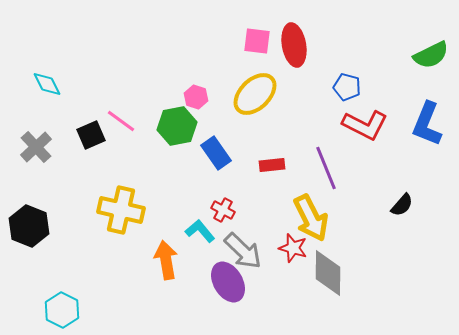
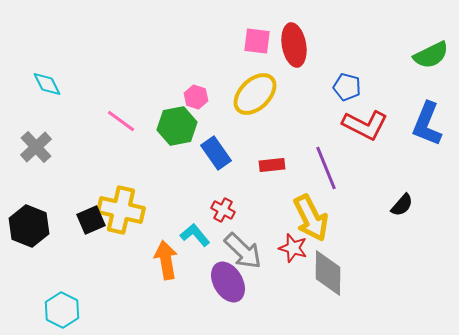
black square: moved 85 px down
cyan L-shape: moved 5 px left, 4 px down
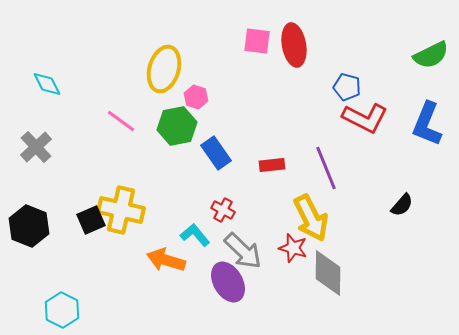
yellow ellipse: moved 91 px left, 25 px up; rotated 30 degrees counterclockwise
red L-shape: moved 7 px up
orange arrow: rotated 63 degrees counterclockwise
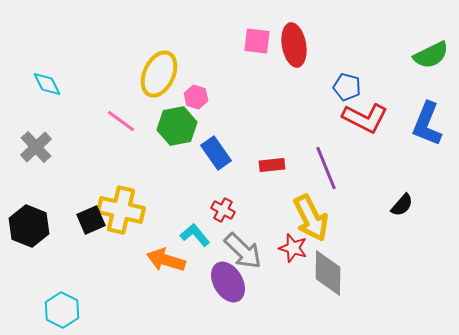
yellow ellipse: moved 5 px left, 5 px down; rotated 9 degrees clockwise
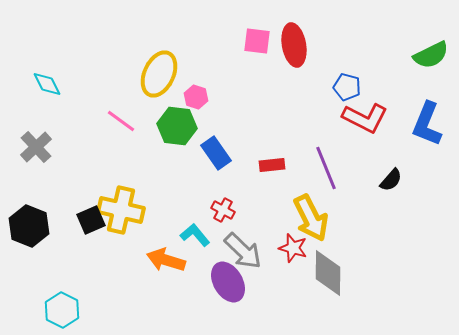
green hexagon: rotated 18 degrees clockwise
black semicircle: moved 11 px left, 25 px up
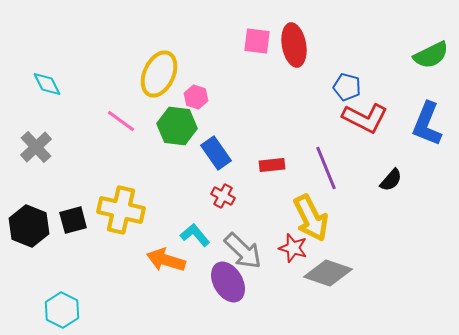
red cross: moved 14 px up
black square: moved 18 px left; rotated 8 degrees clockwise
gray diamond: rotated 72 degrees counterclockwise
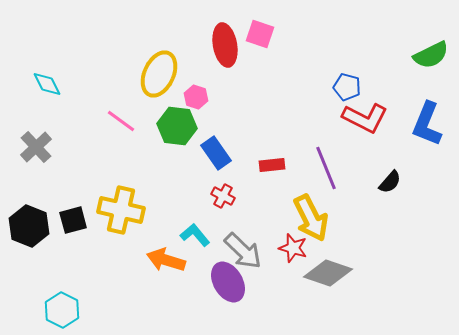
pink square: moved 3 px right, 7 px up; rotated 12 degrees clockwise
red ellipse: moved 69 px left
black semicircle: moved 1 px left, 2 px down
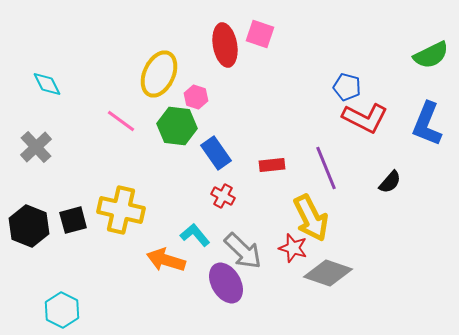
purple ellipse: moved 2 px left, 1 px down
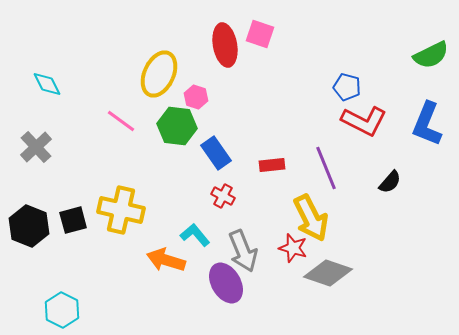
red L-shape: moved 1 px left, 3 px down
gray arrow: rotated 24 degrees clockwise
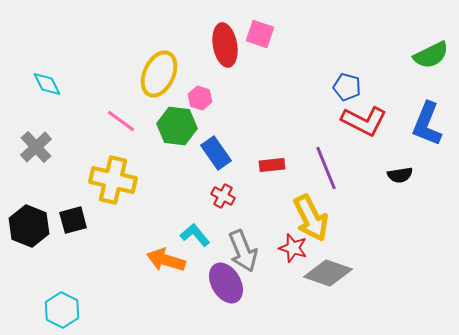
pink hexagon: moved 4 px right, 1 px down
black semicircle: moved 10 px right, 7 px up; rotated 40 degrees clockwise
yellow cross: moved 8 px left, 30 px up
